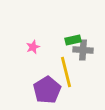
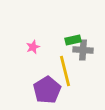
yellow line: moved 1 px left, 1 px up
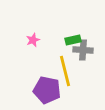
pink star: moved 7 px up
purple pentagon: rotated 28 degrees counterclockwise
